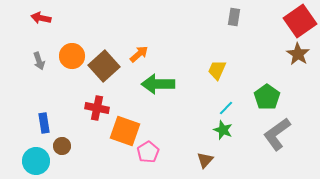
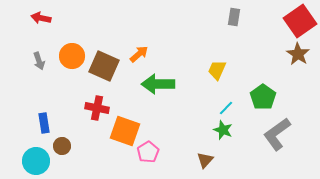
brown square: rotated 24 degrees counterclockwise
green pentagon: moved 4 px left
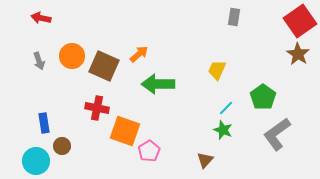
pink pentagon: moved 1 px right, 1 px up
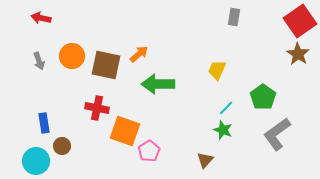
brown square: moved 2 px right, 1 px up; rotated 12 degrees counterclockwise
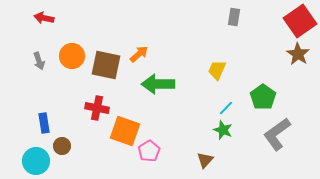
red arrow: moved 3 px right
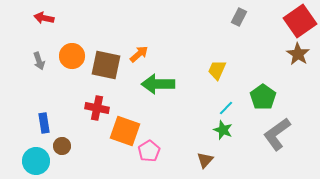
gray rectangle: moved 5 px right; rotated 18 degrees clockwise
